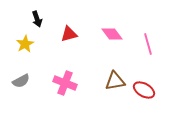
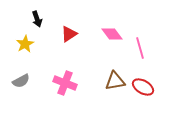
red triangle: rotated 18 degrees counterclockwise
pink line: moved 8 px left, 4 px down
red ellipse: moved 1 px left, 3 px up
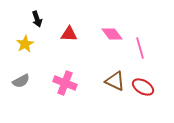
red triangle: rotated 36 degrees clockwise
brown triangle: rotated 35 degrees clockwise
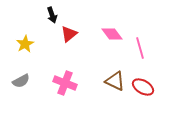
black arrow: moved 15 px right, 4 px up
red triangle: rotated 42 degrees counterclockwise
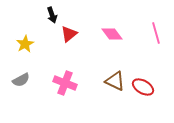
pink line: moved 16 px right, 15 px up
gray semicircle: moved 1 px up
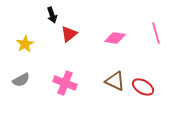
pink diamond: moved 3 px right, 4 px down; rotated 45 degrees counterclockwise
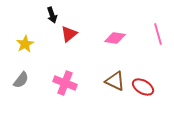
pink line: moved 2 px right, 1 px down
gray semicircle: rotated 24 degrees counterclockwise
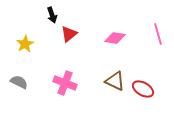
gray semicircle: moved 2 px left, 2 px down; rotated 102 degrees counterclockwise
red ellipse: moved 2 px down
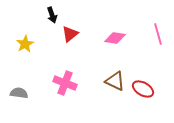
red triangle: moved 1 px right
gray semicircle: moved 11 px down; rotated 18 degrees counterclockwise
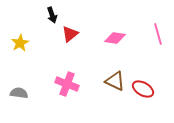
yellow star: moved 5 px left, 1 px up
pink cross: moved 2 px right, 1 px down
